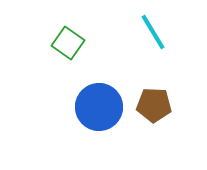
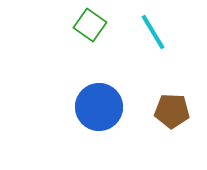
green square: moved 22 px right, 18 px up
brown pentagon: moved 18 px right, 6 px down
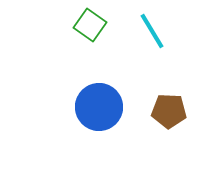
cyan line: moved 1 px left, 1 px up
brown pentagon: moved 3 px left
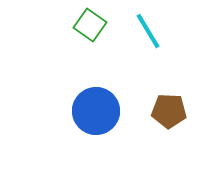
cyan line: moved 4 px left
blue circle: moved 3 px left, 4 px down
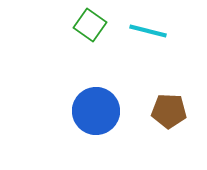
cyan line: rotated 45 degrees counterclockwise
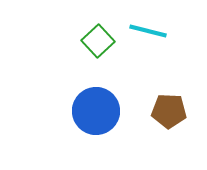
green square: moved 8 px right, 16 px down; rotated 12 degrees clockwise
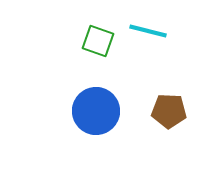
green square: rotated 28 degrees counterclockwise
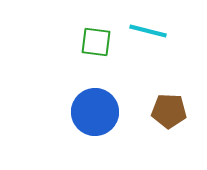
green square: moved 2 px left, 1 px down; rotated 12 degrees counterclockwise
blue circle: moved 1 px left, 1 px down
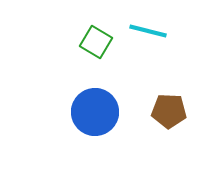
green square: rotated 24 degrees clockwise
